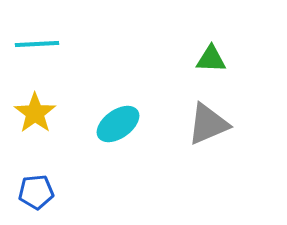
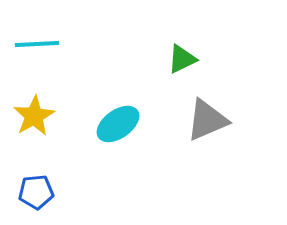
green triangle: moved 29 px left; rotated 28 degrees counterclockwise
yellow star: moved 1 px left, 3 px down; rotated 6 degrees clockwise
gray triangle: moved 1 px left, 4 px up
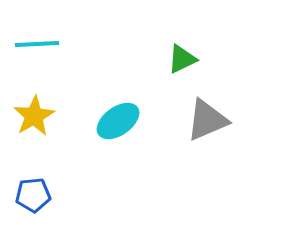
cyan ellipse: moved 3 px up
blue pentagon: moved 3 px left, 3 px down
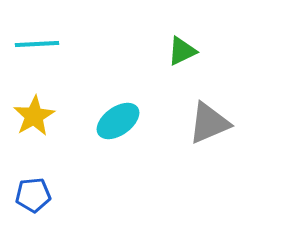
green triangle: moved 8 px up
gray triangle: moved 2 px right, 3 px down
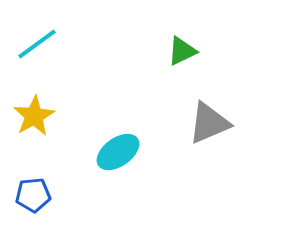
cyan line: rotated 33 degrees counterclockwise
cyan ellipse: moved 31 px down
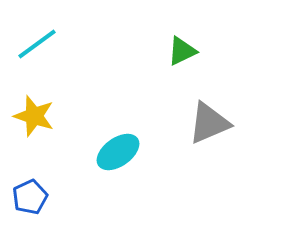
yellow star: rotated 24 degrees counterclockwise
blue pentagon: moved 3 px left, 2 px down; rotated 20 degrees counterclockwise
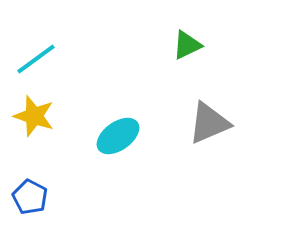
cyan line: moved 1 px left, 15 px down
green triangle: moved 5 px right, 6 px up
cyan ellipse: moved 16 px up
blue pentagon: rotated 20 degrees counterclockwise
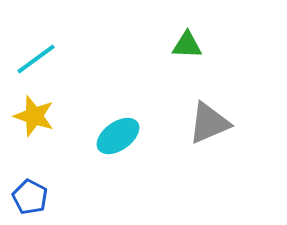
green triangle: rotated 28 degrees clockwise
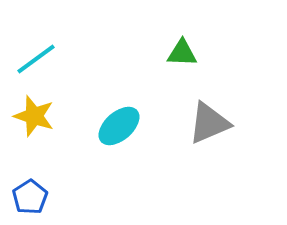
green triangle: moved 5 px left, 8 px down
cyan ellipse: moved 1 px right, 10 px up; rotated 6 degrees counterclockwise
blue pentagon: rotated 12 degrees clockwise
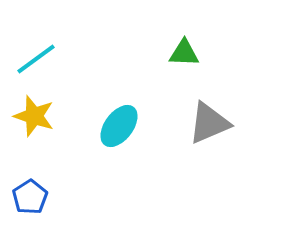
green triangle: moved 2 px right
cyan ellipse: rotated 12 degrees counterclockwise
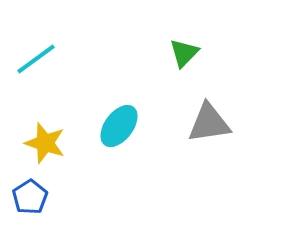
green triangle: rotated 48 degrees counterclockwise
yellow star: moved 11 px right, 27 px down
gray triangle: rotated 15 degrees clockwise
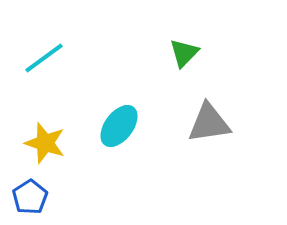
cyan line: moved 8 px right, 1 px up
